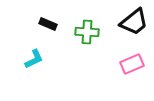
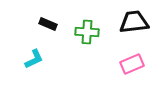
black trapezoid: rotated 148 degrees counterclockwise
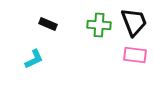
black trapezoid: rotated 76 degrees clockwise
green cross: moved 12 px right, 7 px up
pink rectangle: moved 3 px right, 9 px up; rotated 30 degrees clockwise
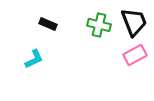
green cross: rotated 10 degrees clockwise
pink rectangle: rotated 35 degrees counterclockwise
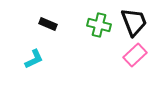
pink rectangle: rotated 15 degrees counterclockwise
